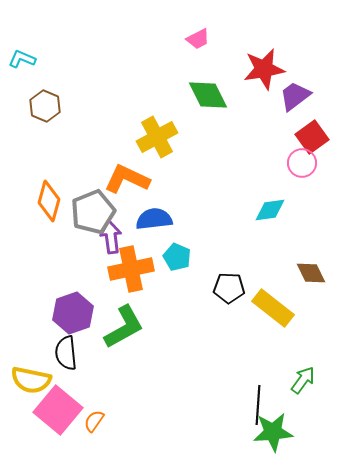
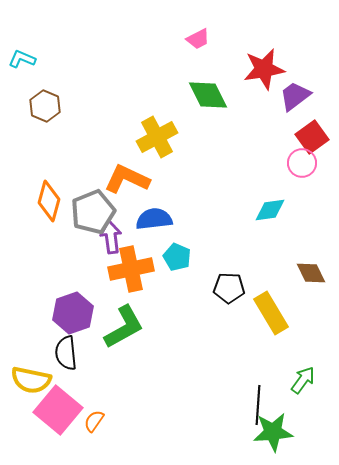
yellow rectangle: moved 2 px left, 5 px down; rotated 21 degrees clockwise
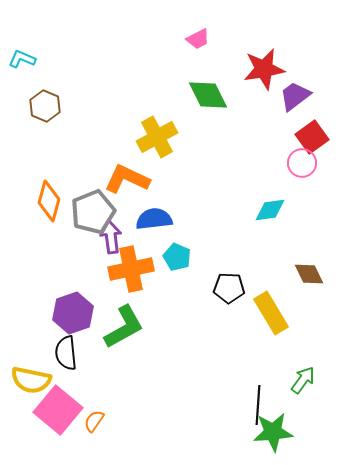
brown diamond: moved 2 px left, 1 px down
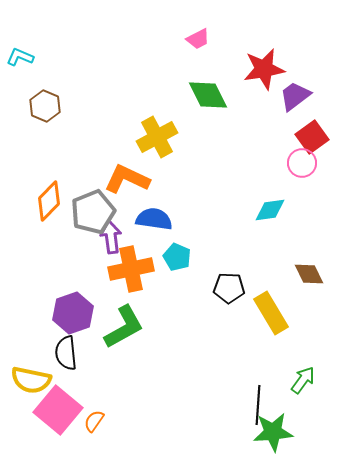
cyan L-shape: moved 2 px left, 2 px up
orange diamond: rotated 30 degrees clockwise
blue semicircle: rotated 15 degrees clockwise
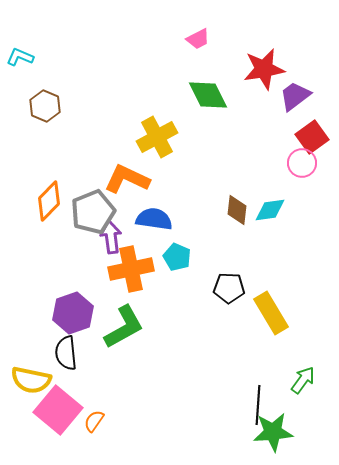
brown diamond: moved 72 px left, 64 px up; rotated 32 degrees clockwise
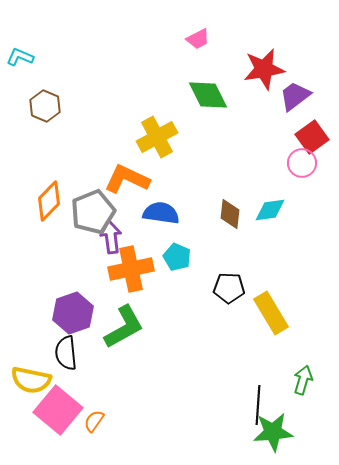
brown diamond: moved 7 px left, 4 px down
blue semicircle: moved 7 px right, 6 px up
green arrow: rotated 20 degrees counterclockwise
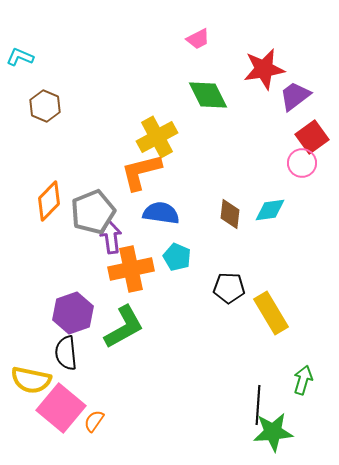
orange L-shape: moved 14 px right, 7 px up; rotated 39 degrees counterclockwise
pink square: moved 3 px right, 2 px up
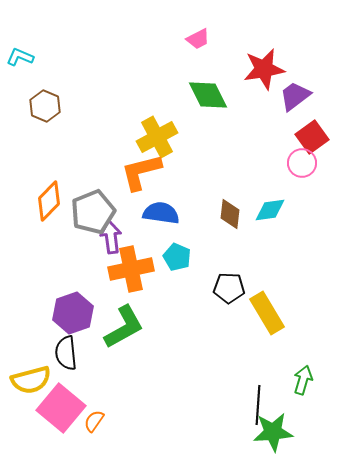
yellow rectangle: moved 4 px left
yellow semicircle: rotated 27 degrees counterclockwise
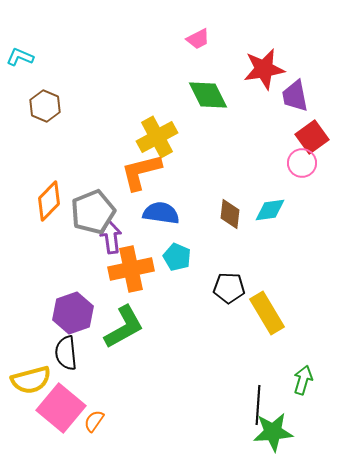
purple trapezoid: rotated 64 degrees counterclockwise
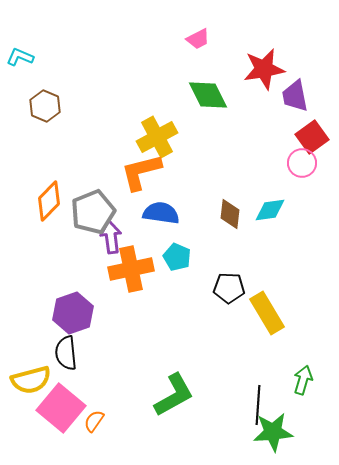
green L-shape: moved 50 px right, 68 px down
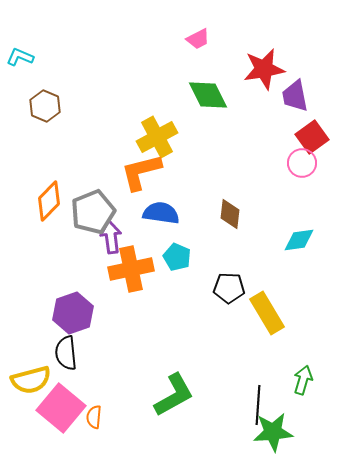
cyan diamond: moved 29 px right, 30 px down
orange semicircle: moved 4 px up; rotated 30 degrees counterclockwise
